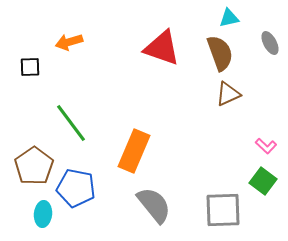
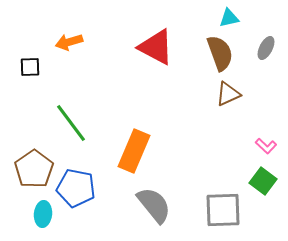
gray ellipse: moved 4 px left, 5 px down; rotated 55 degrees clockwise
red triangle: moved 6 px left, 1 px up; rotated 9 degrees clockwise
brown pentagon: moved 3 px down
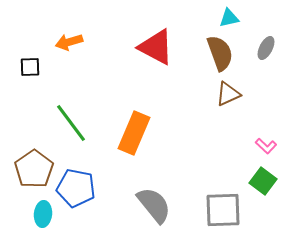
orange rectangle: moved 18 px up
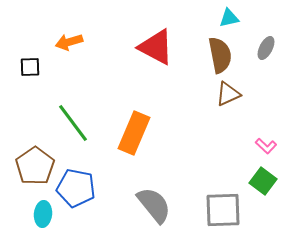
brown semicircle: moved 2 px down; rotated 9 degrees clockwise
green line: moved 2 px right
brown pentagon: moved 1 px right, 3 px up
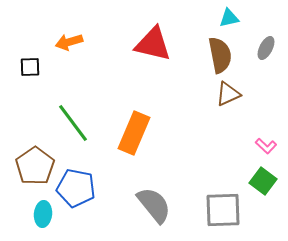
red triangle: moved 3 px left, 3 px up; rotated 15 degrees counterclockwise
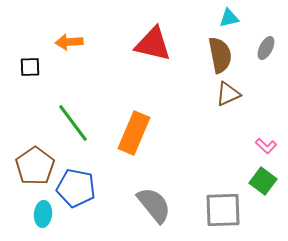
orange arrow: rotated 12 degrees clockwise
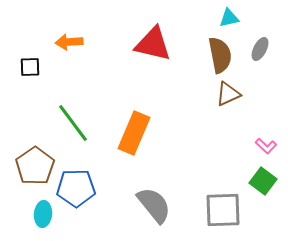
gray ellipse: moved 6 px left, 1 px down
blue pentagon: rotated 12 degrees counterclockwise
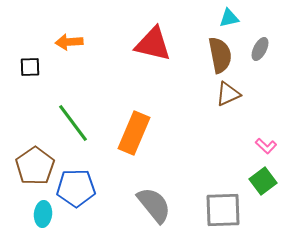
green square: rotated 16 degrees clockwise
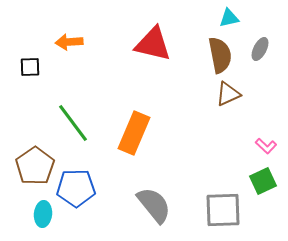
green square: rotated 12 degrees clockwise
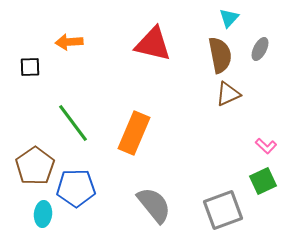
cyan triangle: rotated 35 degrees counterclockwise
gray square: rotated 18 degrees counterclockwise
